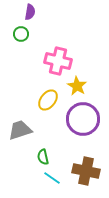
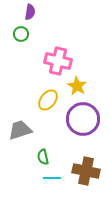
cyan line: rotated 36 degrees counterclockwise
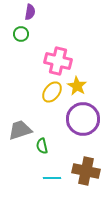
yellow ellipse: moved 4 px right, 8 px up
green semicircle: moved 1 px left, 11 px up
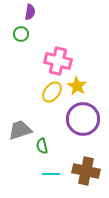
cyan line: moved 1 px left, 4 px up
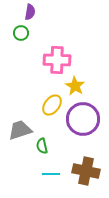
green circle: moved 1 px up
pink cross: moved 1 px left, 1 px up; rotated 12 degrees counterclockwise
yellow star: moved 2 px left
yellow ellipse: moved 13 px down
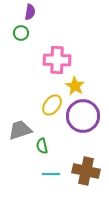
purple circle: moved 3 px up
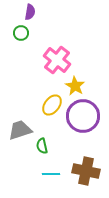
pink cross: rotated 36 degrees clockwise
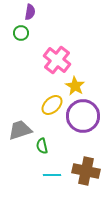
yellow ellipse: rotated 10 degrees clockwise
cyan line: moved 1 px right, 1 px down
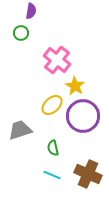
purple semicircle: moved 1 px right, 1 px up
green semicircle: moved 11 px right, 2 px down
brown cross: moved 2 px right, 3 px down; rotated 12 degrees clockwise
cyan line: rotated 24 degrees clockwise
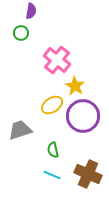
yellow ellipse: rotated 10 degrees clockwise
green semicircle: moved 2 px down
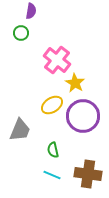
yellow star: moved 3 px up
gray trapezoid: rotated 130 degrees clockwise
brown cross: rotated 16 degrees counterclockwise
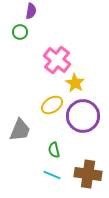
green circle: moved 1 px left, 1 px up
green semicircle: moved 1 px right
